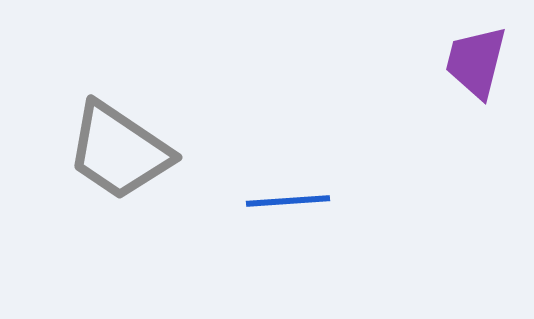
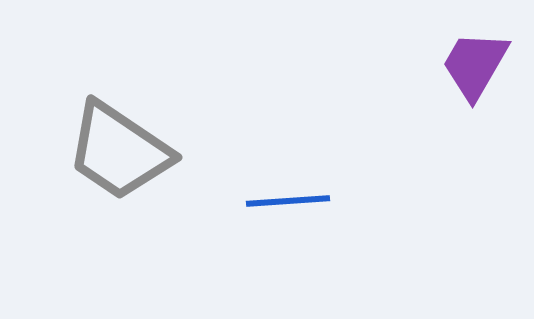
purple trapezoid: moved 1 px left, 3 px down; rotated 16 degrees clockwise
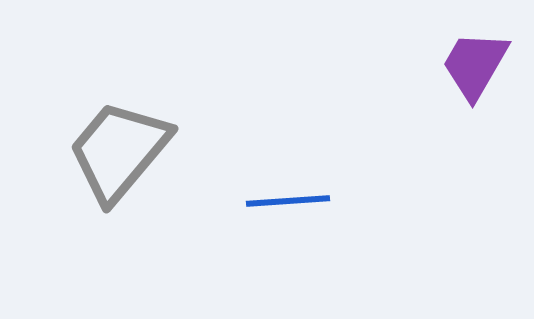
gray trapezoid: rotated 96 degrees clockwise
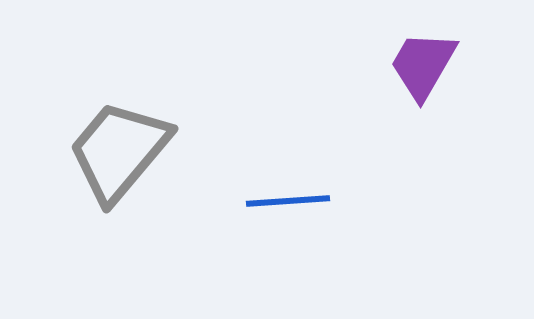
purple trapezoid: moved 52 px left
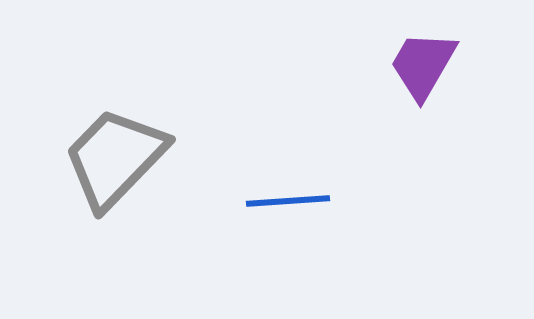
gray trapezoid: moved 4 px left, 7 px down; rotated 4 degrees clockwise
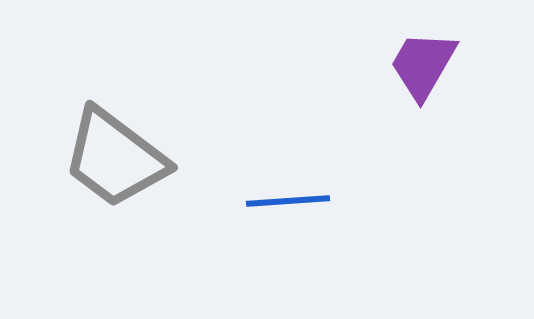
gray trapezoid: rotated 97 degrees counterclockwise
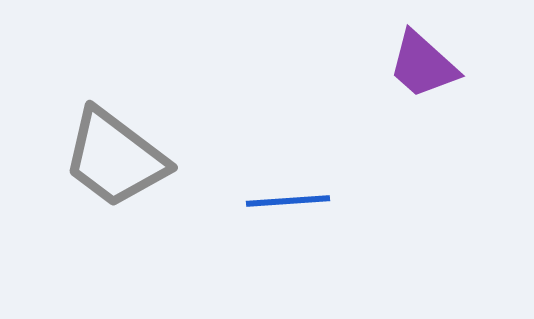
purple trapezoid: rotated 78 degrees counterclockwise
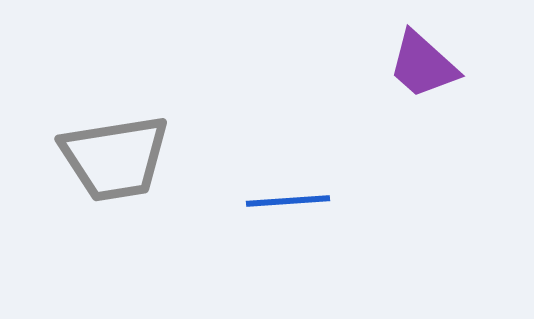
gray trapezoid: rotated 46 degrees counterclockwise
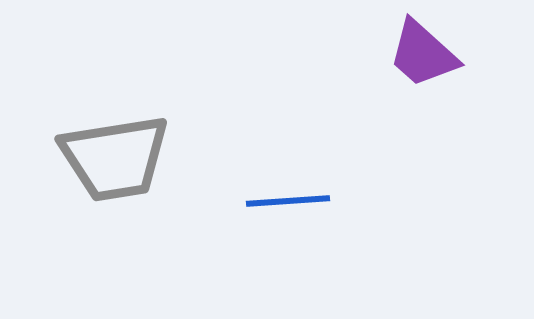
purple trapezoid: moved 11 px up
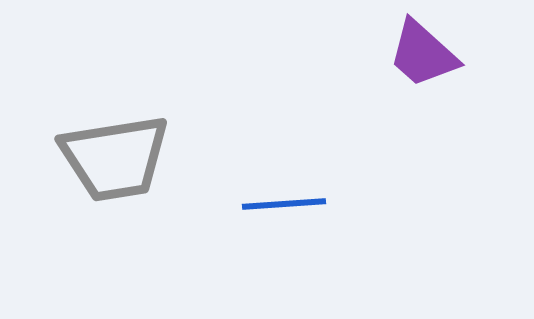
blue line: moved 4 px left, 3 px down
